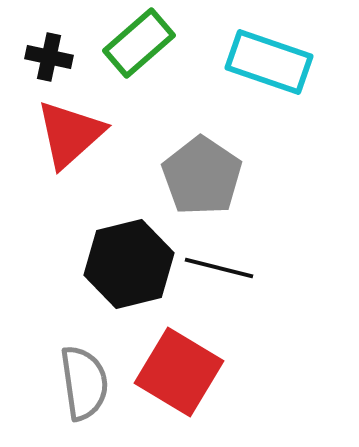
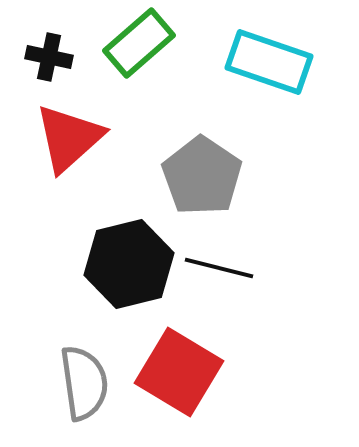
red triangle: moved 1 px left, 4 px down
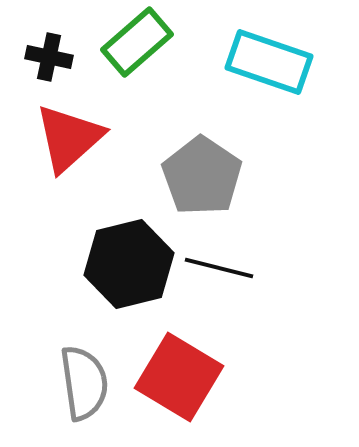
green rectangle: moved 2 px left, 1 px up
red square: moved 5 px down
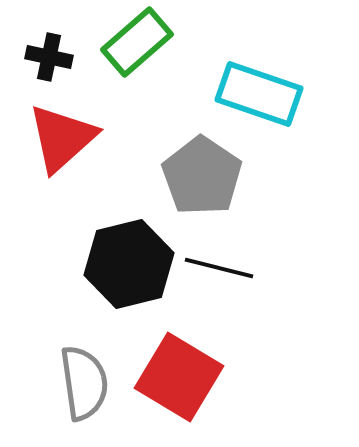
cyan rectangle: moved 10 px left, 32 px down
red triangle: moved 7 px left
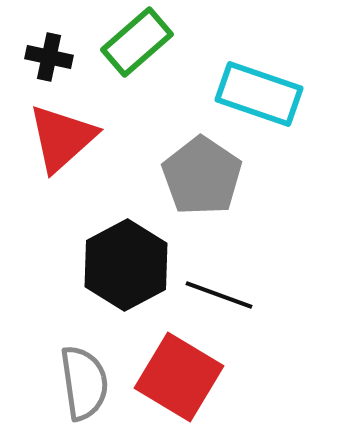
black hexagon: moved 3 px left, 1 px down; rotated 14 degrees counterclockwise
black line: moved 27 px down; rotated 6 degrees clockwise
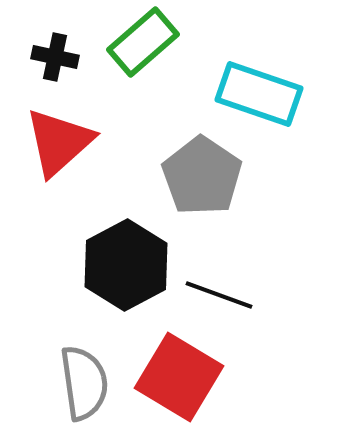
green rectangle: moved 6 px right
black cross: moved 6 px right
red triangle: moved 3 px left, 4 px down
